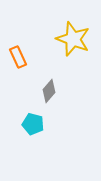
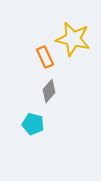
yellow star: rotated 8 degrees counterclockwise
orange rectangle: moved 27 px right
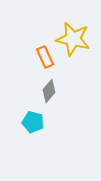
cyan pentagon: moved 2 px up
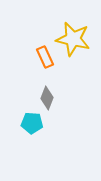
gray diamond: moved 2 px left, 7 px down; rotated 20 degrees counterclockwise
cyan pentagon: moved 1 px left, 1 px down; rotated 10 degrees counterclockwise
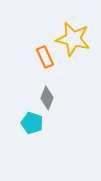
cyan pentagon: rotated 15 degrees clockwise
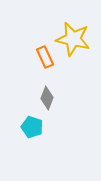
cyan pentagon: moved 4 px down
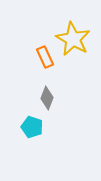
yellow star: rotated 16 degrees clockwise
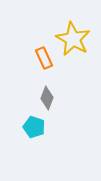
orange rectangle: moved 1 px left, 1 px down
cyan pentagon: moved 2 px right
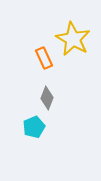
cyan pentagon: rotated 30 degrees clockwise
